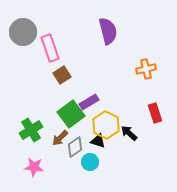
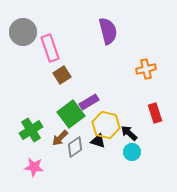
yellow hexagon: rotated 12 degrees counterclockwise
cyan circle: moved 42 px right, 10 px up
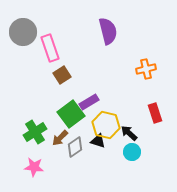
green cross: moved 4 px right, 2 px down
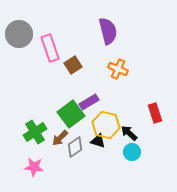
gray circle: moved 4 px left, 2 px down
orange cross: moved 28 px left; rotated 36 degrees clockwise
brown square: moved 11 px right, 10 px up
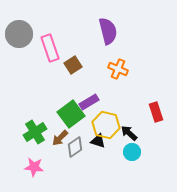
red rectangle: moved 1 px right, 1 px up
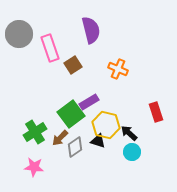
purple semicircle: moved 17 px left, 1 px up
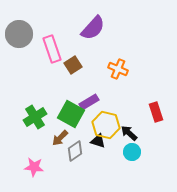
purple semicircle: moved 2 px right, 2 px up; rotated 56 degrees clockwise
pink rectangle: moved 2 px right, 1 px down
green square: rotated 24 degrees counterclockwise
green cross: moved 15 px up
gray diamond: moved 4 px down
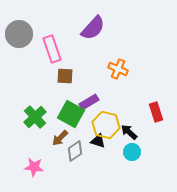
brown square: moved 8 px left, 11 px down; rotated 36 degrees clockwise
green cross: rotated 10 degrees counterclockwise
black arrow: moved 1 px up
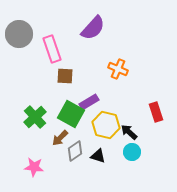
black triangle: moved 15 px down
